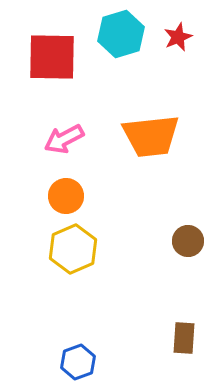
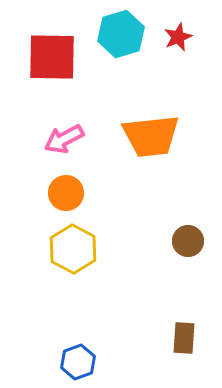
orange circle: moved 3 px up
yellow hexagon: rotated 9 degrees counterclockwise
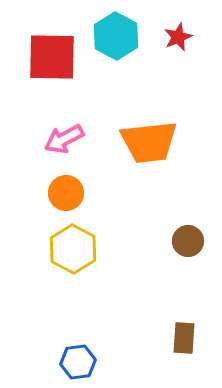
cyan hexagon: moved 5 px left, 2 px down; rotated 15 degrees counterclockwise
orange trapezoid: moved 2 px left, 6 px down
blue hexagon: rotated 12 degrees clockwise
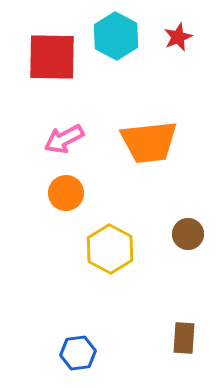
brown circle: moved 7 px up
yellow hexagon: moved 37 px right
blue hexagon: moved 9 px up
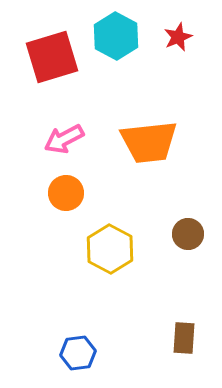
red square: rotated 18 degrees counterclockwise
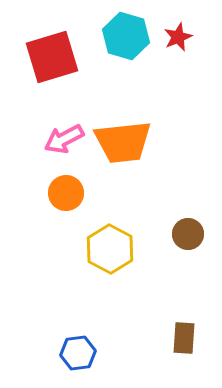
cyan hexagon: moved 10 px right; rotated 12 degrees counterclockwise
orange trapezoid: moved 26 px left
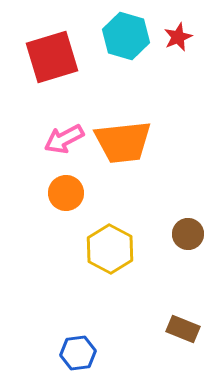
brown rectangle: moved 1 px left, 9 px up; rotated 72 degrees counterclockwise
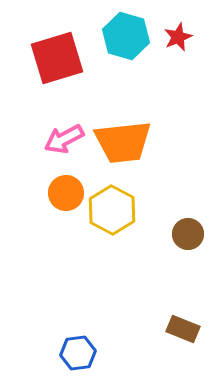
red square: moved 5 px right, 1 px down
yellow hexagon: moved 2 px right, 39 px up
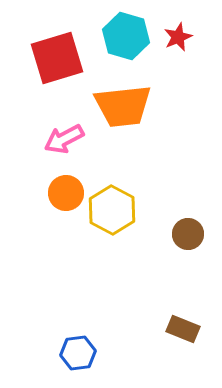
orange trapezoid: moved 36 px up
